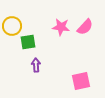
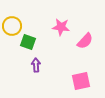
pink semicircle: moved 14 px down
green square: rotated 28 degrees clockwise
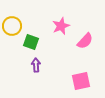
pink star: moved 1 px up; rotated 30 degrees counterclockwise
green square: moved 3 px right
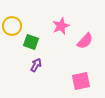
purple arrow: rotated 32 degrees clockwise
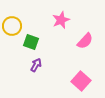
pink star: moved 6 px up
pink square: rotated 36 degrees counterclockwise
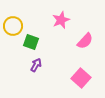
yellow circle: moved 1 px right
pink square: moved 3 px up
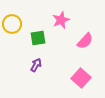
yellow circle: moved 1 px left, 2 px up
green square: moved 7 px right, 4 px up; rotated 28 degrees counterclockwise
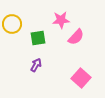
pink star: rotated 18 degrees clockwise
pink semicircle: moved 9 px left, 4 px up
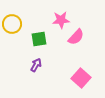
green square: moved 1 px right, 1 px down
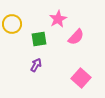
pink star: moved 3 px left, 1 px up; rotated 24 degrees counterclockwise
